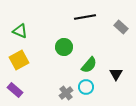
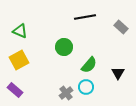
black triangle: moved 2 px right, 1 px up
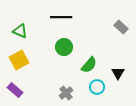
black line: moved 24 px left; rotated 10 degrees clockwise
cyan circle: moved 11 px right
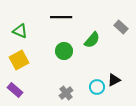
green circle: moved 4 px down
green semicircle: moved 3 px right, 25 px up
black triangle: moved 4 px left, 7 px down; rotated 32 degrees clockwise
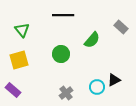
black line: moved 2 px right, 2 px up
green triangle: moved 2 px right, 1 px up; rotated 28 degrees clockwise
green circle: moved 3 px left, 3 px down
yellow square: rotated 12 degrees clockwise
purple rectangle: moved 2 px left
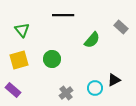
green circle: moved 9 px left, 5 px down
cyan circle: moved 2 px left, 1 px down
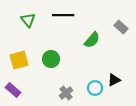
green triangle: moved 6 px right, 10 px up
green circle: moved 1 px left
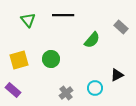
black triangle: moved 3 px right, 5 px up
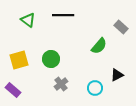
green triangle: rotated 14 degrees counterclockwise
green semicircle: moved 7 px right, 6 px down
gray cross: moved 5 px left, 9 px up
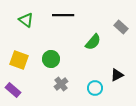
green triangle: moved 2 px left
green semicircle: moved 6 px left, 4 px up
yellow square: rotated 36 degrees clockwise
